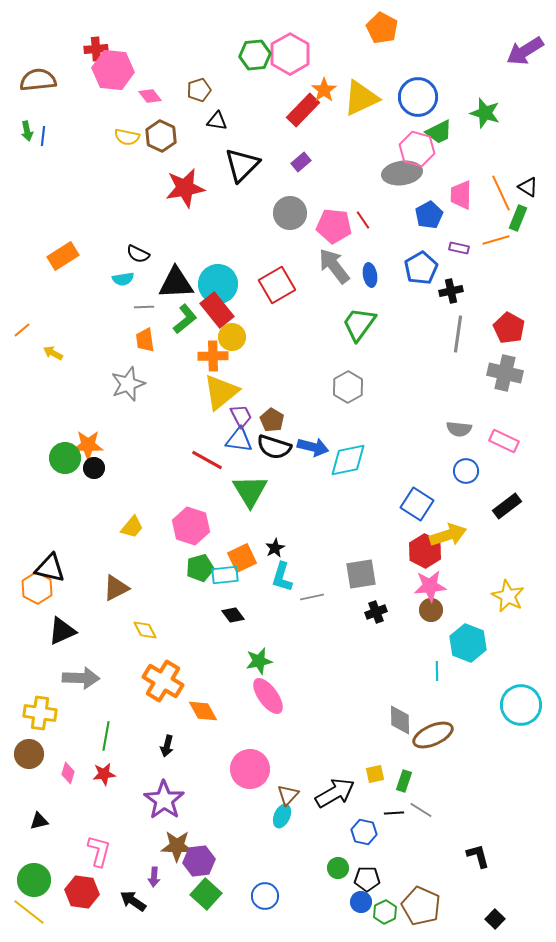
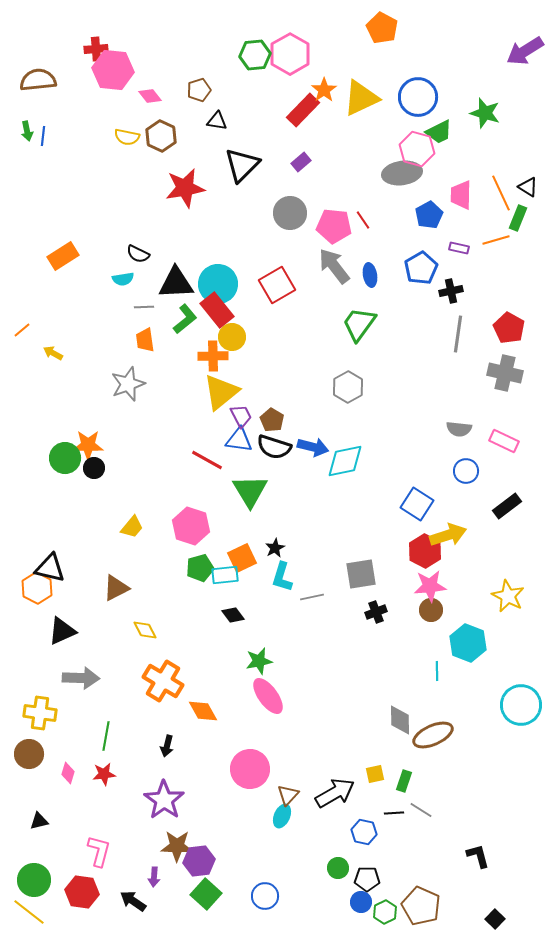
cyan diamond at (348, 460): moved 3 px left, 1 px down
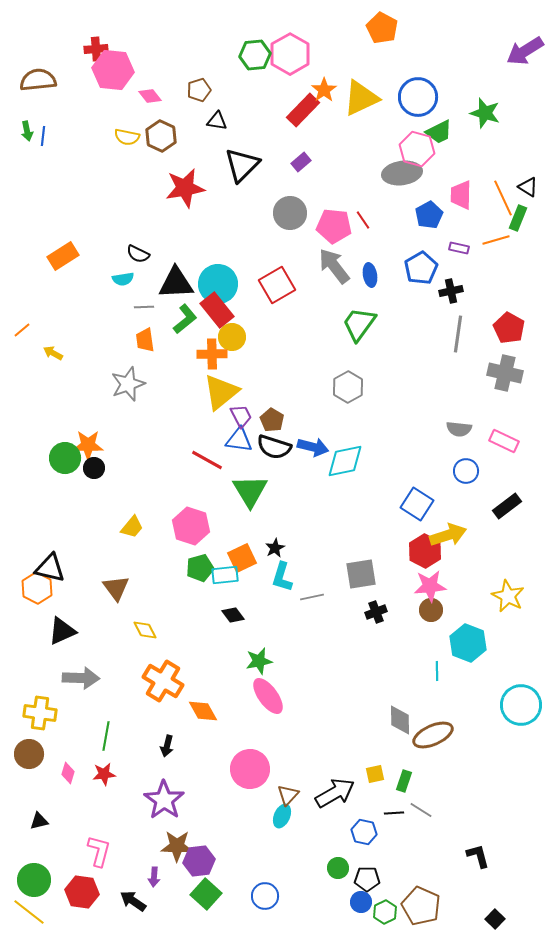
orange line at (501, 193): moved 2 px right, 5 px down
orange cross at (213, 356): moved 1 px left, 2 px up
brown triangle at (116, 588): rotated 40 degrees counterclockwise
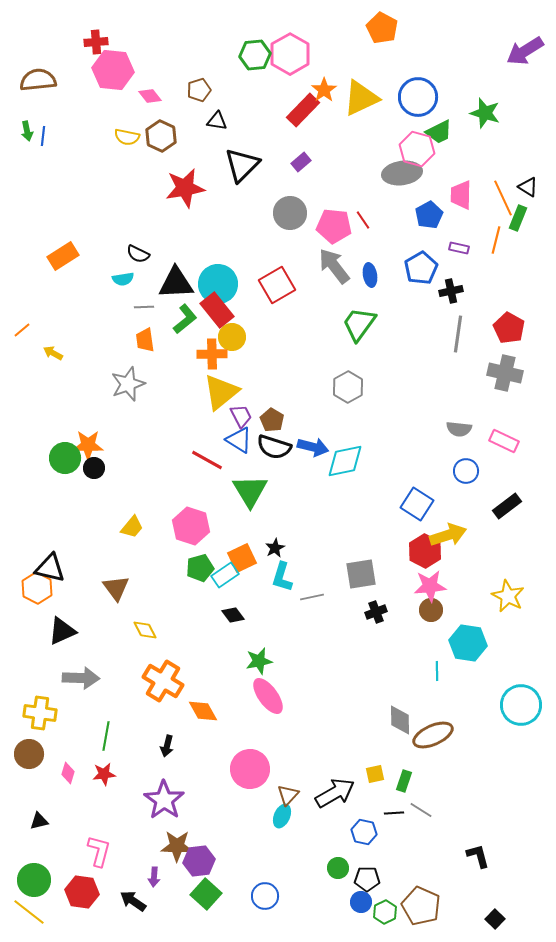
red cross at (96, 49): moved 7 px up
orange line at (496, 240): rotated 60 degrees counterclockwise
blue triangle at (239, 440): rotated 24 degrees clockwise
cyan rectangle at (225, 575): rotated 28 degrees counterclockwise
cyan hexagon at (468, 643): rotated 12 degrees counterclockwise
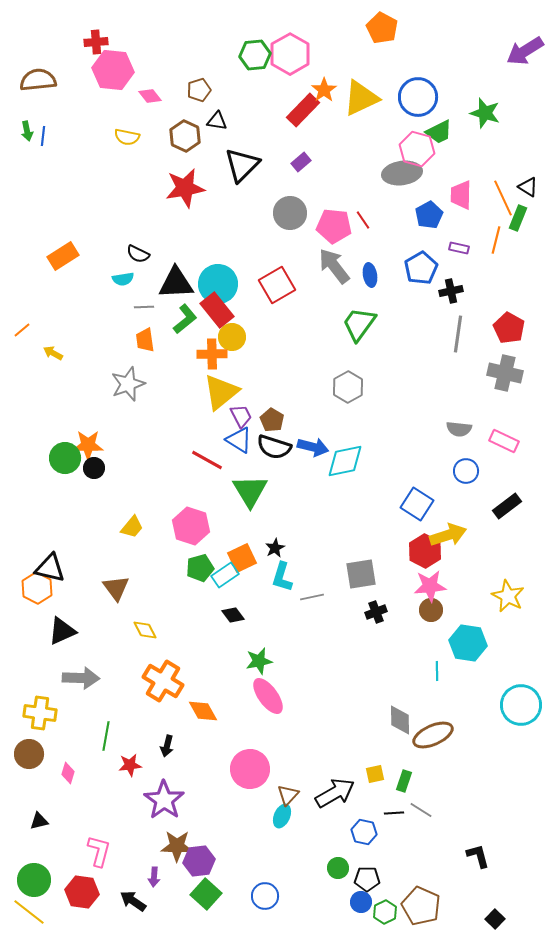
brown hexagon at (161, 136): moved 24 px right
red star at (104, 774): moved 26 px right, 9 px up
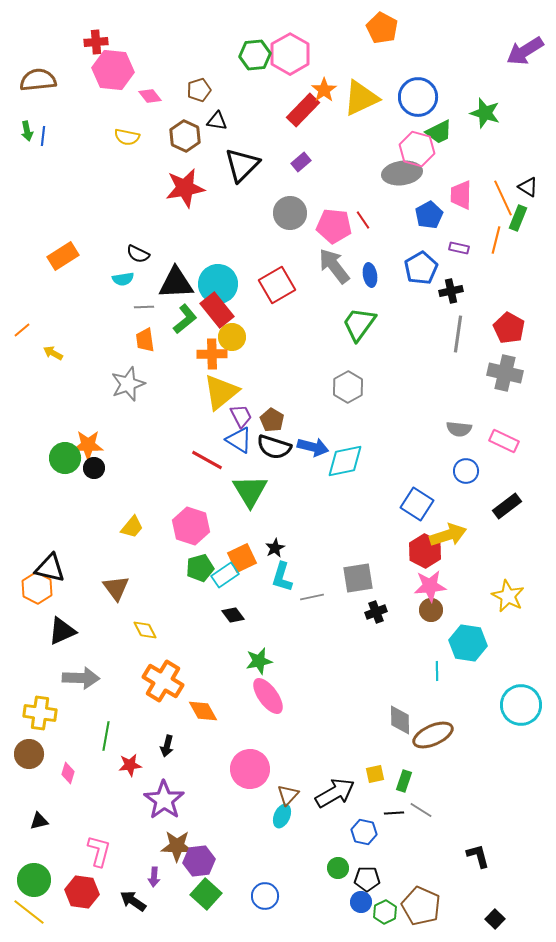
gray square at (361, 574): moved 3 px left, 4 px down
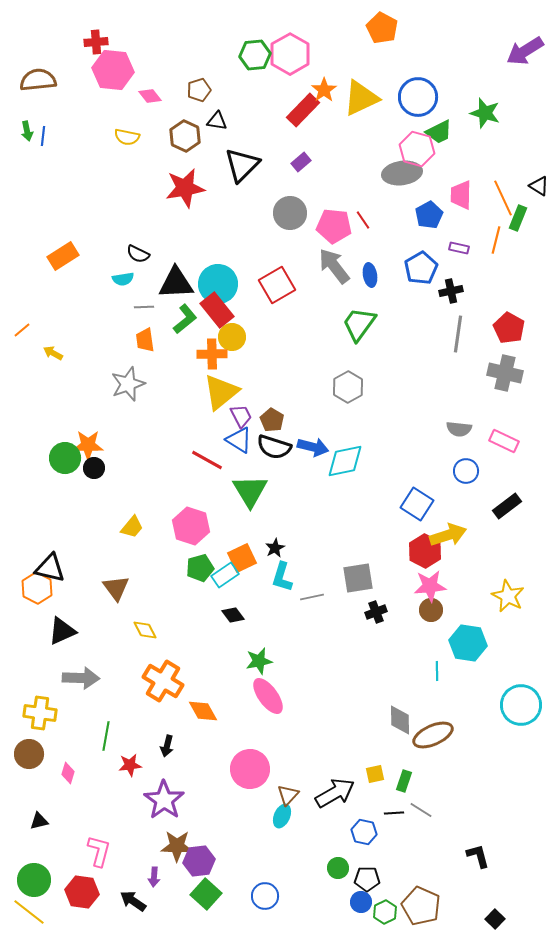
black triangle at (528, 187): moved 11 px right, 1 px up
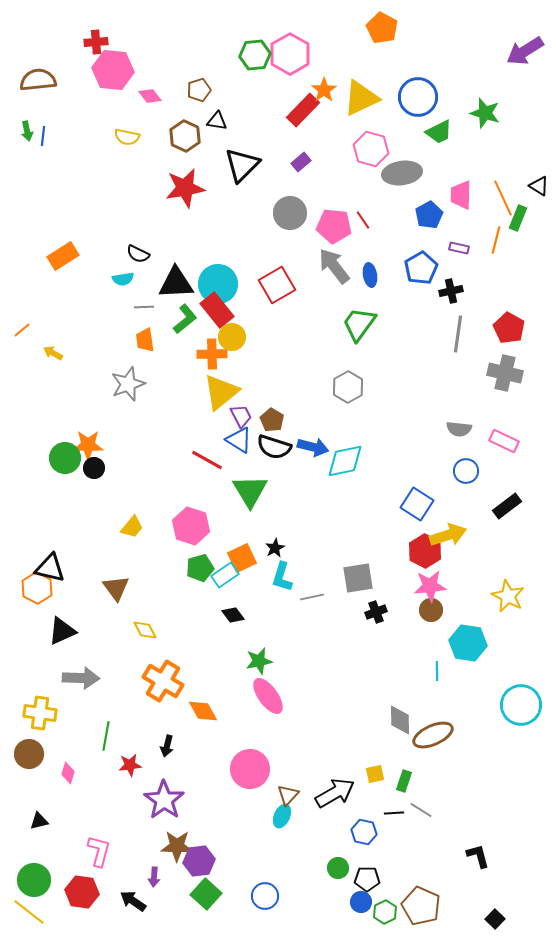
pink hexagon at (417, 149): moved 46 px left
